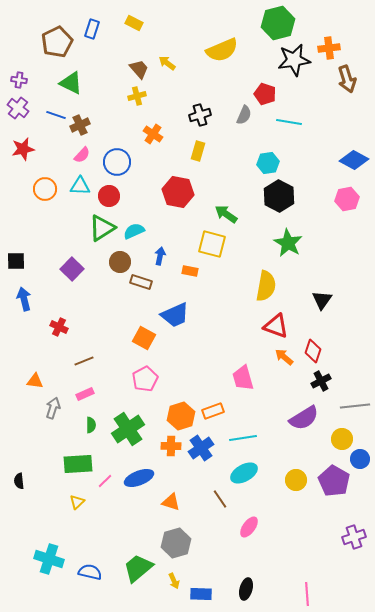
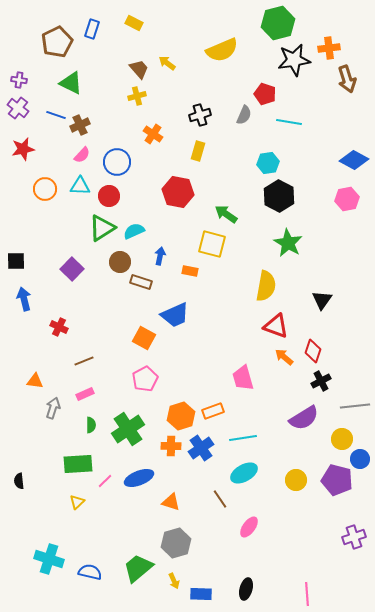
purple pentagon at (334, 481): moved 3 px right, 1 px up; rotated 16 degrees counterclockwise
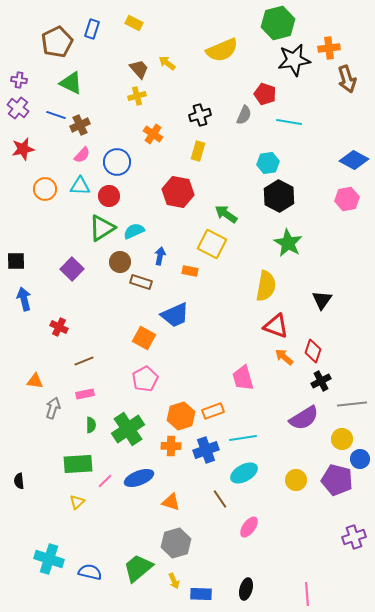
yellow square at (212, 244): rotated 12 degrees clockwise
pink rectangle at (85, 394): rotated 12 degrees clockwise
gray line at (355, 406): moved 3 px left, 2 px up
blue cross at (201, 448): moved 5 px right, 2 px down; rotated 15 degrees clockwise
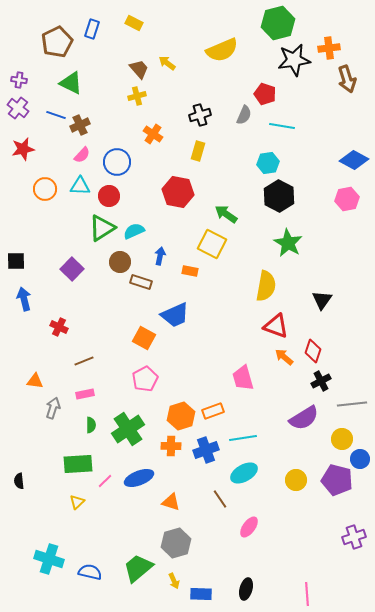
cyan line at (289, 122): moved 7 px left, 4 px down
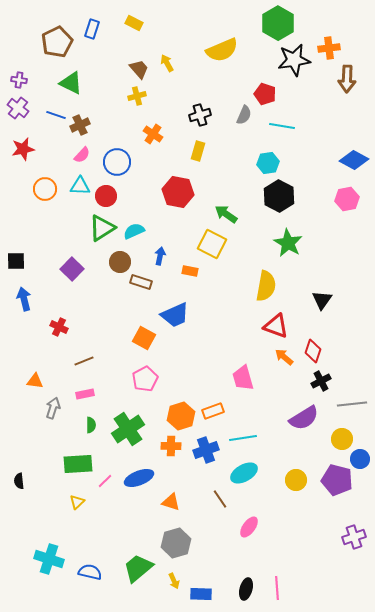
green hexagon at (278, 23): rotated 16 degrees counterclockwise
yellow arrow at (167, 63): rotated 24 degrees clockwise
brown arrow at (347, 79): rotated 20 degrees clockwise
red circle at (109, 196): moved 3 px left
pink line at (307, 594): moved 30 px left, 6 px up
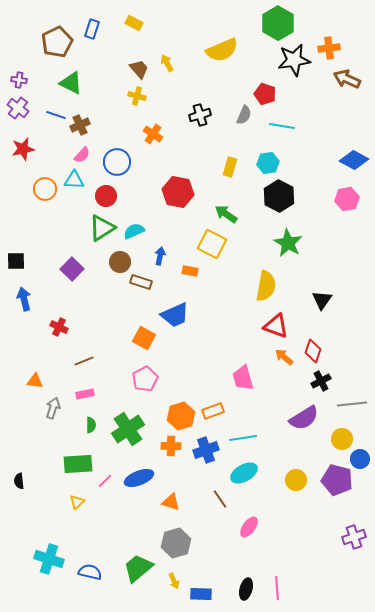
brown arrow at (347, 79): rotated 112 degrees clockwise
yellow cross at (137, 96): rotated 30 degrees clockwise
yellow rectangle at (198, 151): moved 32 px right, 16 px down
cyan triangle at (80, 186): moved 6 px left, 6 px up
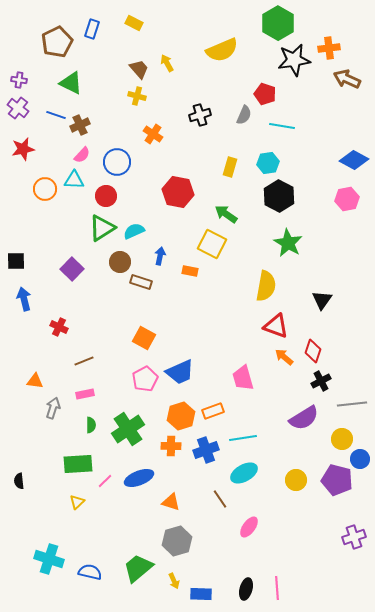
blue trapezoid at (175, 315): moved 5 px right, 57 px down
gray hexagon at (176, 543): moved 1 px right, 2 px up
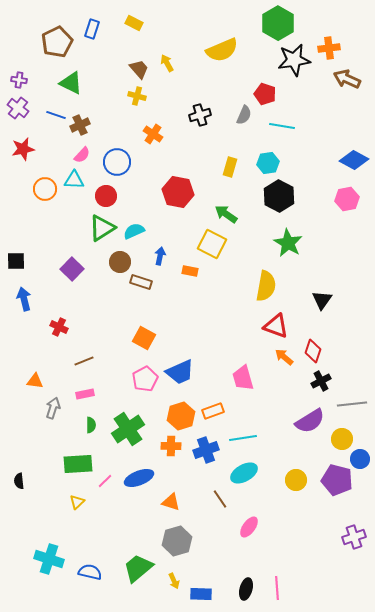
purple semicircle at (304, 418): moved 6 px right, 3 px down
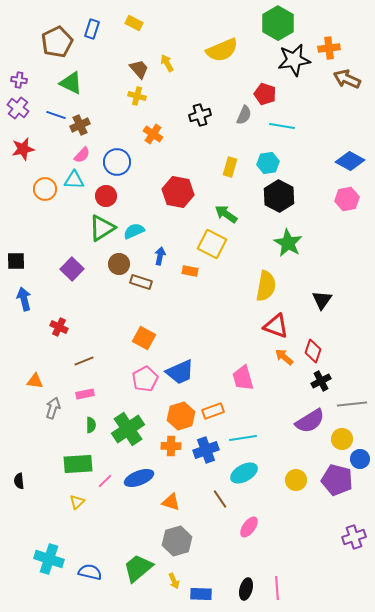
blue diamond at (354, 160): moved 4 px left, 1 px down
brown circle at (120, 262): moved 1 px left, 2 px down
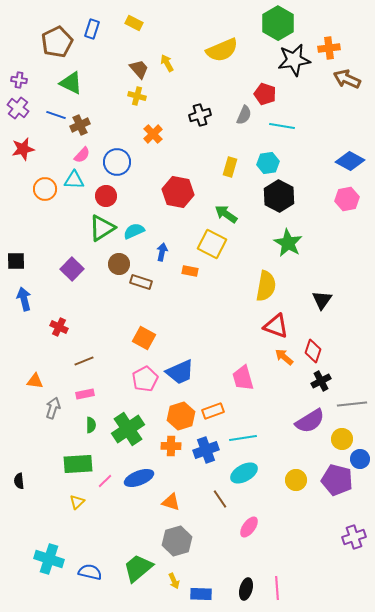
orange cross at (153, 134): rotated 12 degrees clockwise
blue arrow at (160, 256): moved 2 px right, 4 px up
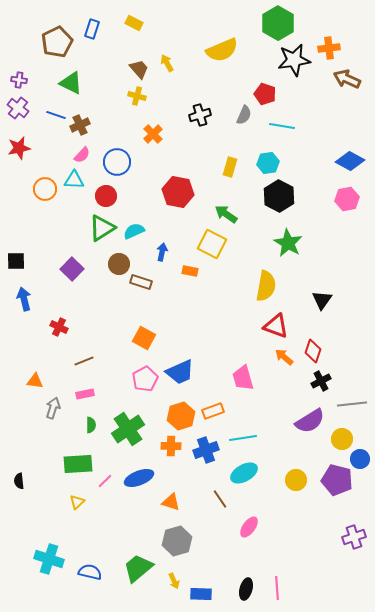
red star at (23, 149): moved 4 px left, 1 px up
